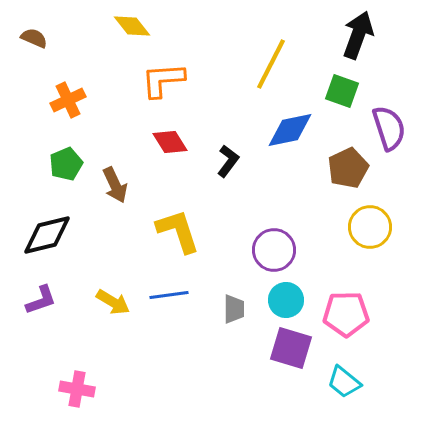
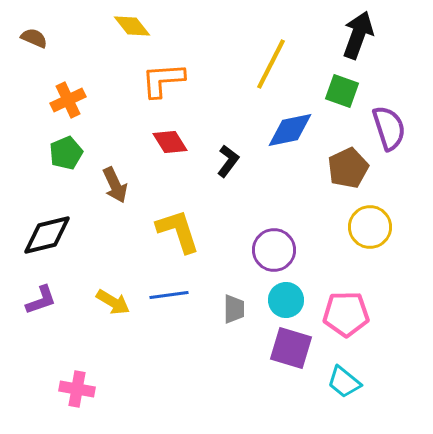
green pentagon: moved 11 px up
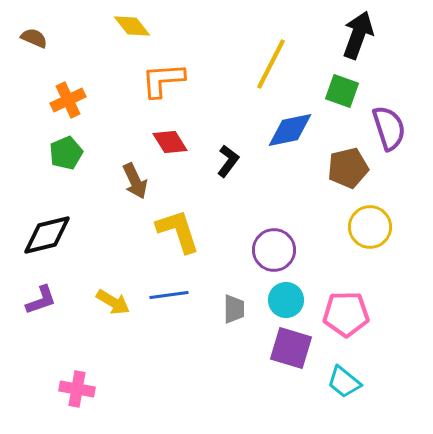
brown pentagon: rotated 12 degrees clockwise
brown arrow: moved 20 px right, 4 px up
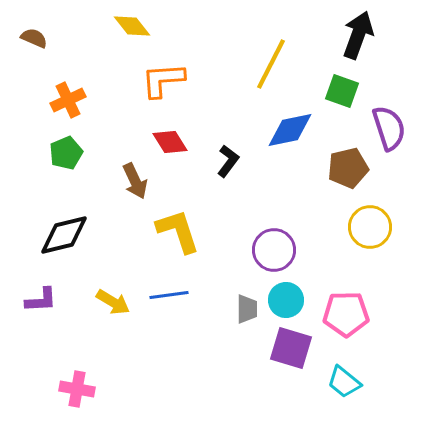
black diamond: moved 17 px right
purple L-shape: rotated 16 degrees clockwise
gray trapezoid: moved 13 px right
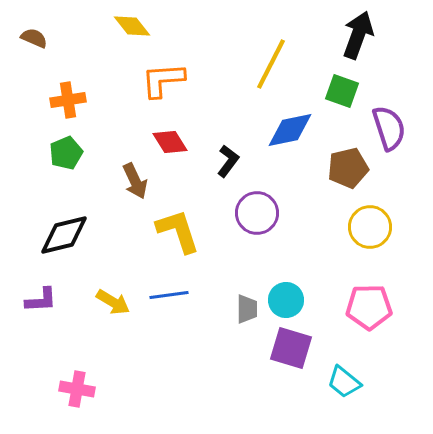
orange cross: rotated 16 degrees clockwise
purple circle: moved 17 px left, 37 px up
pink pentagon: moved 23 px right, 7 px up
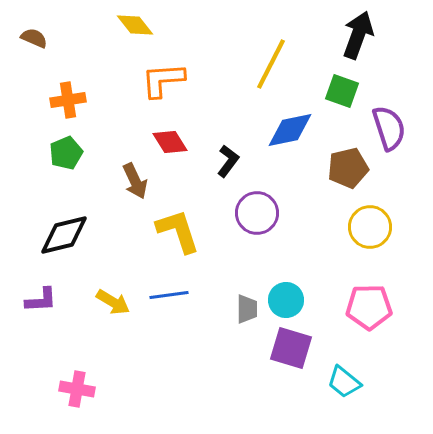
yellow diamond: moved 3 px right, 1 px up
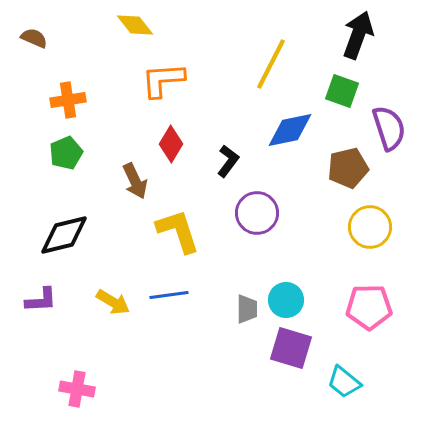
red diamond: moved 1 px right, 2 px down; rotated 63 degrees clockwise
